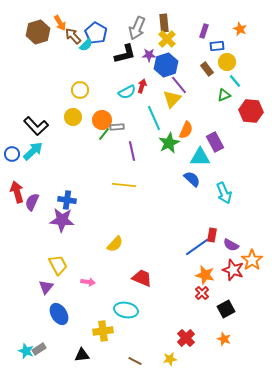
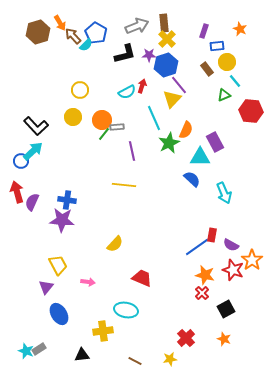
gray arrow at (137, 28): moved 2 px up; rotated 135 degrees counterclockwise
blue circle at (12, 154): moved 9 px right, 7 px down
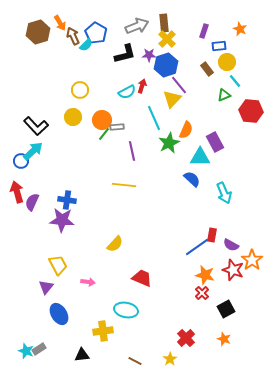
brown arrow at (73, 36): rotated 18 degrees clockwise
blue rectangle at (217, 46): moved 2 px right
yellow star at (170, 359): rotated 24 degrees counterclockwise
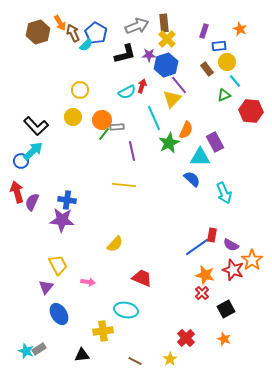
brown arrow at (73, 36): moved 3 px up
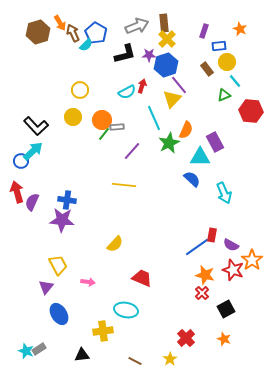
purple line at (132, 151): rotated 54 degrees clockwise
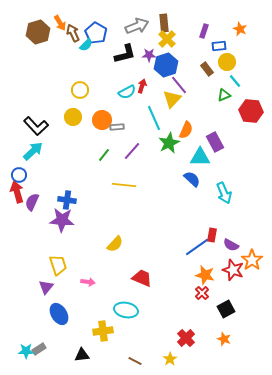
green line at (104, 134): moved 21 px down
blue circle at (21, 161): moved 2 px left, 14 px down
yellow trapezoid at (58, 265): rotated 10 degrees clockwise
cyan star at (26, 351): rotated 21 degrees counterclockwise
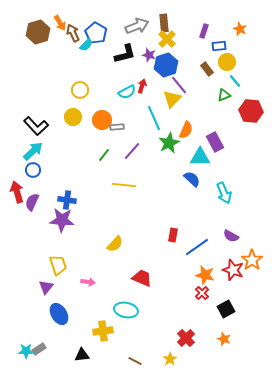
purple star at (149, 55): rotated 16 degrees clockwise
blue circle at (19, 175): moved 14 px right, 5 px up
red rectangle at (212, 235): moved 39 px left
purple semicircle at (231, 245): moved 9 px up
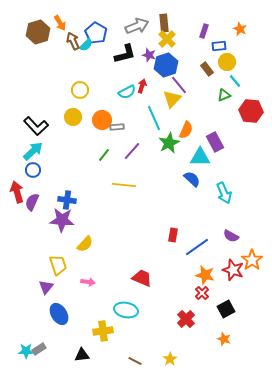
brown arrow at (73, 33): moved 8 px down
yellow semicircle at (115, 244): moved 30 px left
red cross at (186, 338): moved 19 px up
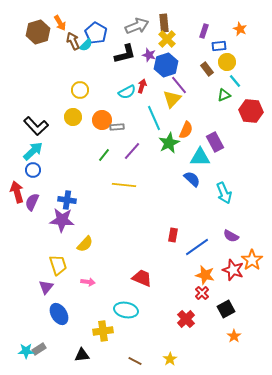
orange star at (224, 339): moved 10 px right, 3 px up; rotated 16 degrees clockwise
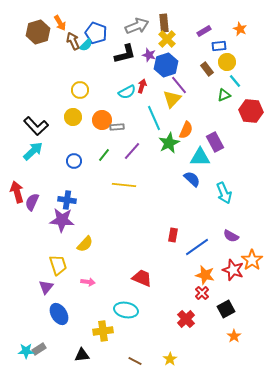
purple rectangle at (204, 31): rotated 40 degrees clockwise
blue pentagon at (96, 33): rotated 10 degrees counterclockwise
blue circle at (33, 170): moved 41 px right, 9 px up
